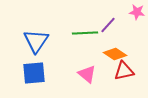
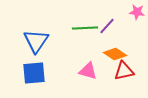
purple line: moved 1 px left, 1 px down
green line: moved 5 px up
pink triangle: moved 1 px right, 3 px up; rotated 24 degrees counterclockwise
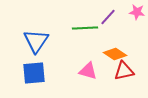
purple line: moved 1 px right, 9 px up
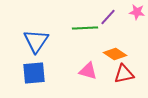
red triangle: moved 3 px down
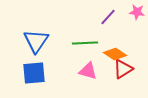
green line: moved 15 px down
red triangle: moved 1 px left, 5 px up; rotated 20 degrees counterclockwise
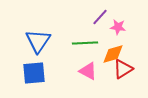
pink star: moved 19 px left, 15 px down
purple line: moved 8 px left
blue triangle: moved 2 px right
orange diamond: moved 2 px left; rotated 50 degrees counterclockwise
pink triangle: rotated 12 degrees clockwise
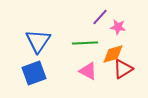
blue square: rotated 15 degrees counterclockwise
